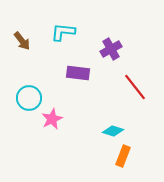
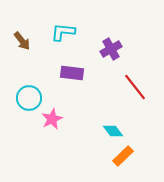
purple rectangle: moved 6 px left
cyan diamond: rotated 35 degrees clockwise
orange rectangle: rotated 25 degrees clockwise
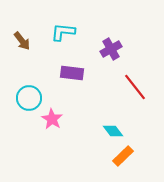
pink star: rotated 15 degrees counterclockwise
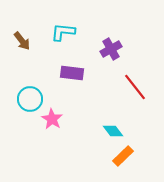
cyan circle: moved 1 px right, 1 px down
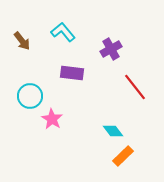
cyan L-shape: rotated 45 degrees clockwise
cyan circle: moved 3 px up
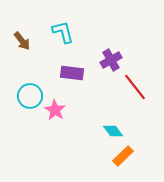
cyan L-shape: rotated 25 degrees clockwise
purple cross: moved 11 px down
pink star: moved 3 px right, 9 px up
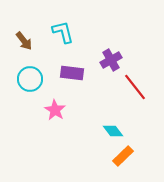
brown arrow: moved 2 px right
cyan circle: moved 17 px up
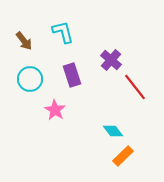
purple cross: rotated 20 degrees counterclockwise
purple rectangle: moved 2 px down; rotated 65 degrees clockwise
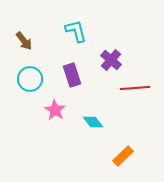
cyan L-shape: moved 13 px right, 1 px up
red line: moved 1 px down; rotated 56 degrees counterclockwise
cyan diamond: moved 20 px left, 9 px up
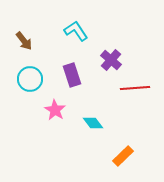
cyan L-shape: rotated 20 degrees counterclockwise
cyan diamond: moved 1 px down
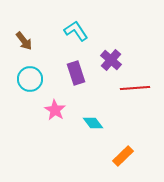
purple rectangle: moved 4 px right, 2 px up
